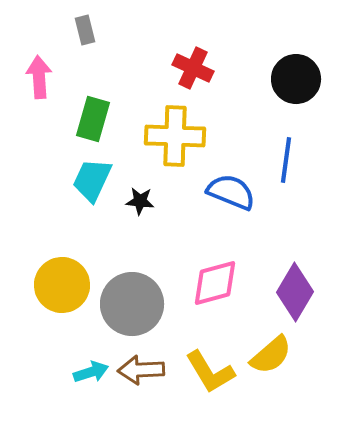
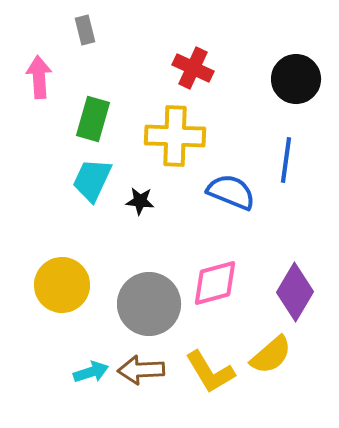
gray circle: moved 17 px right
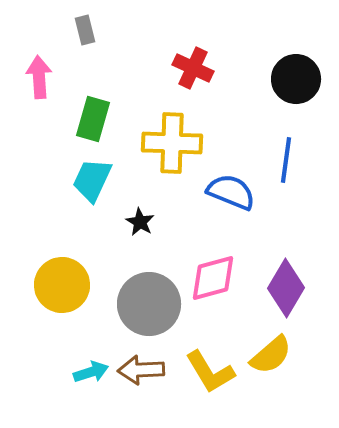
yellow cross: moved 3 px left, 7 px down
black star: moved 21 px down; rotated 24 degrees clockwise
pink diamond: moved 2 px left, 5 px up
purple diamond: moved 9 px left, 4 px up
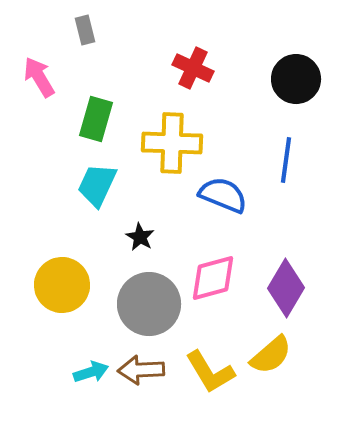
pink arrow: rotated 27 degrees counterclockwise
green rectangle: moved 3 px right
cyan trapezoid: moved 5 px right, 5 px down
blue semicircle: moved 8 px left, 3 px down
black star: moved 15 px down
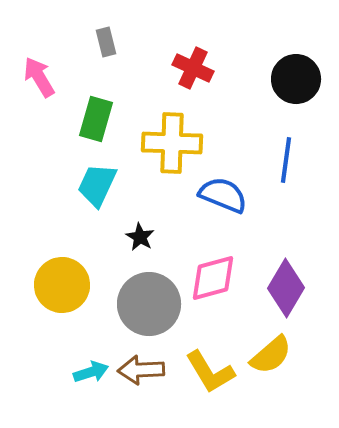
gray rectangle: moved 21 px right, 12 px down
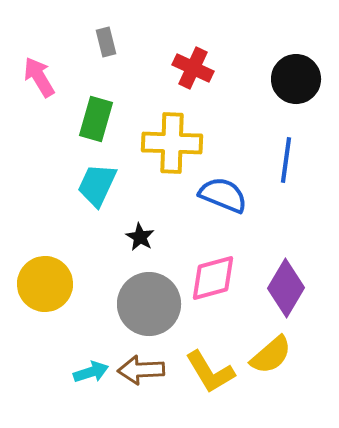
yellow circle: moved 17 px left, 1 px up
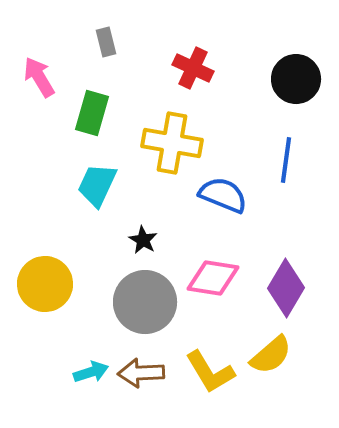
green rectangle: moved 4 px left, 6 px up
yellow cross: rotated 8 degrees clockwise
black star: moved 3 px right, 3 px down
pink diamond: rotated 24 degrees clockwise
gray circle: moved 4 px left, 2 px up
brown arrow: moved 3 px down
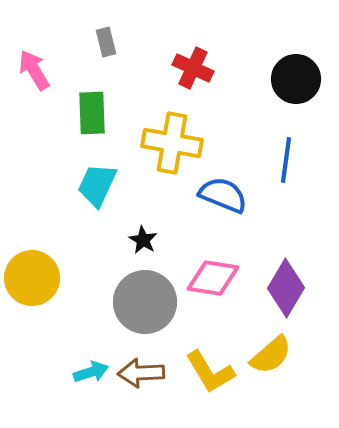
pink arrow: moved 5 px left, 7 px up
green rectangle: rotated 18 degrees counterclockwise
yellow circle: moved 13 px left, 6 px up
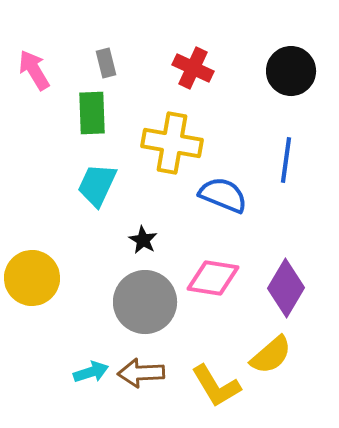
gray rectangle: moved 21 px down
black circle: moved 5 px left, 8 px up
yellow L-shape: moved 6 px right, 14 px down
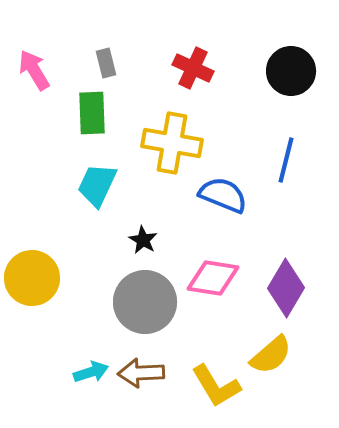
blue line: rotated 6 degrees clockwise
